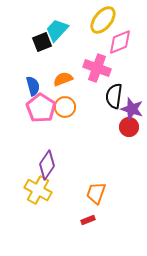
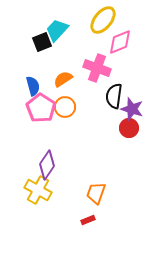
orange semicircle: rotated 12 degrees counterclockwise
red circle: moved 1 px down
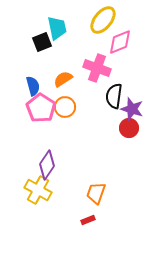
cyan trapezoid: moved 2 px up; rotated 125 degrees clockwise
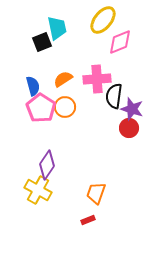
pink cross: moved 11 px down; rotated 24 degrees counterclockwise
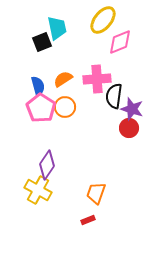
blue semicircle: moved 5 px right
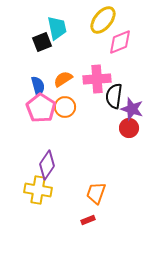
yellow cross: rotated 20 degrees counterclockwise
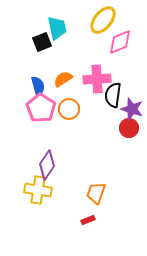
black semicircle: moved 1 px left, 1 px up
orange circle: moved 4 px right, 2 px down
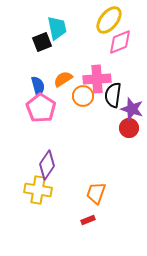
yellow ellipse: moved 6 px right
orange circle: moved 14 px right, 13 px up
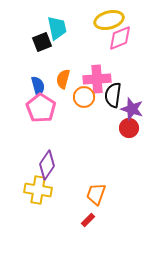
yellow ellipse: rotated 36 degrees clockwise
pink diamond: moved 4 px up
orange semicircle: rotated 42 degrees counterclockwise
orange circle: moved 1 px right, 1 px down
orange trapezoid: moved 1 px down
red rectangle: rotated 24 degrees counterclockwise
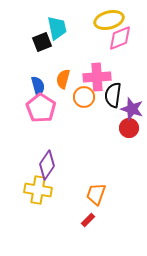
pink cross: moved 2 px up
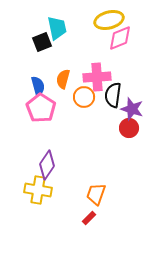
red rectangle: moved 1 px right, 2 px up
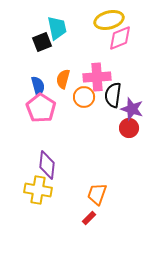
purple diamond: rotated 28 degrees counterclockwise
orange trapezoid: moved 1 px right
